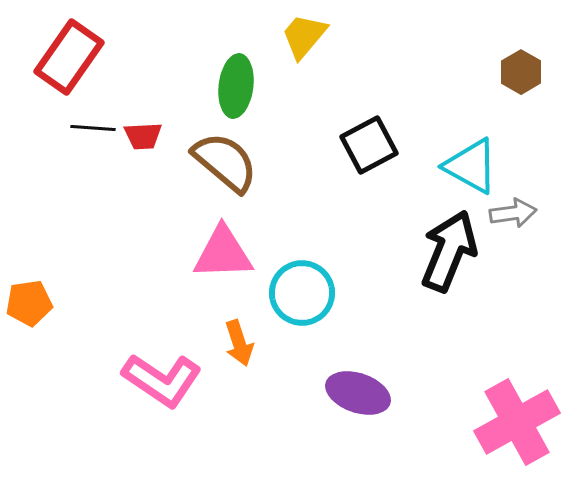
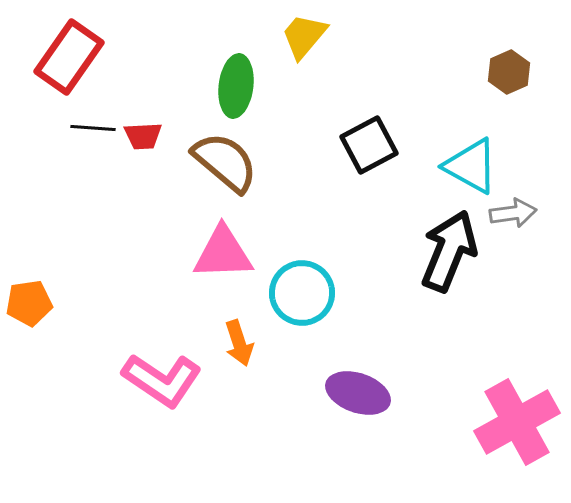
brown hexagon: moved 12 px left; rotated 6 degrees clockwise
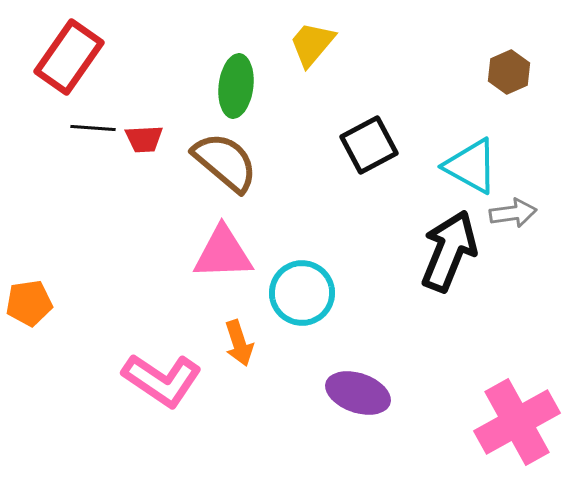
yellow trapezoid: moved 8 px right, 8 px down
red trapezoid: moved 1 px right, 3 px down
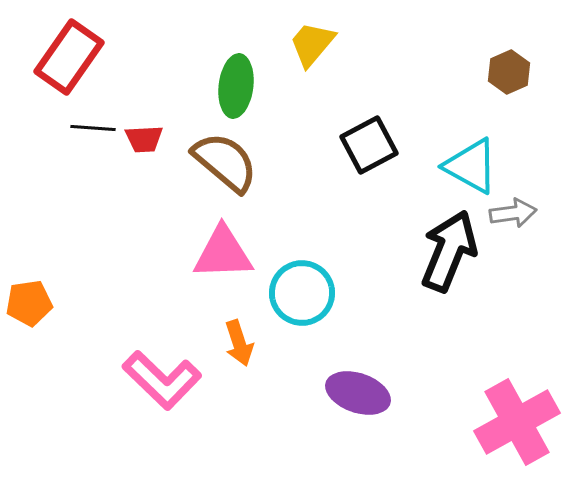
pink L-shape: rotated 10 degrees clockwise
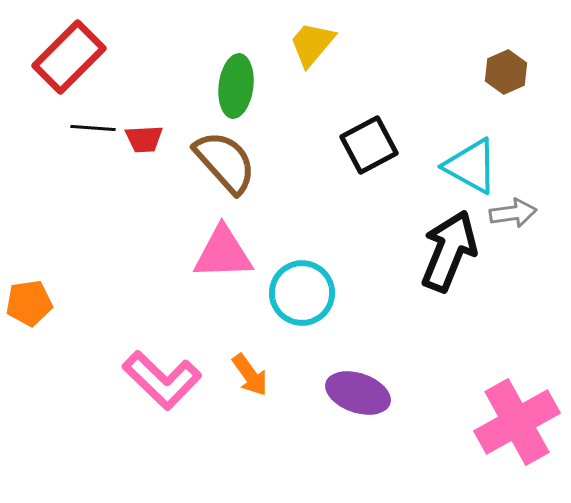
red rectangle: rotated 10 degrees clockwise
brown hexagon: moved 3 px left
brown semicircle: rotated 8 degrees clockwise
orange arrow: moved 11 px right, 32 px down; rotated 18 degrees counterclockwise
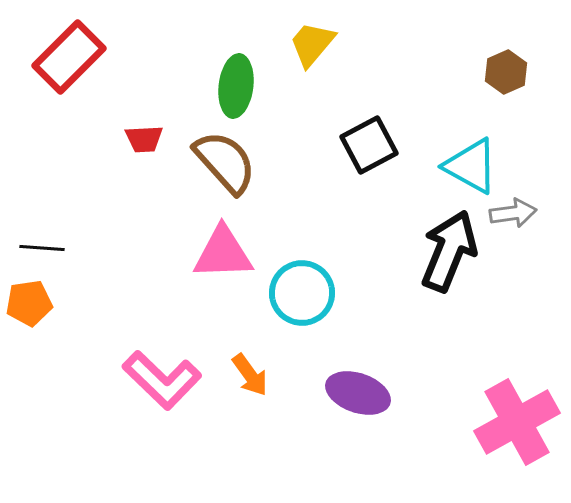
black line: moved 51 px left, 120 px down
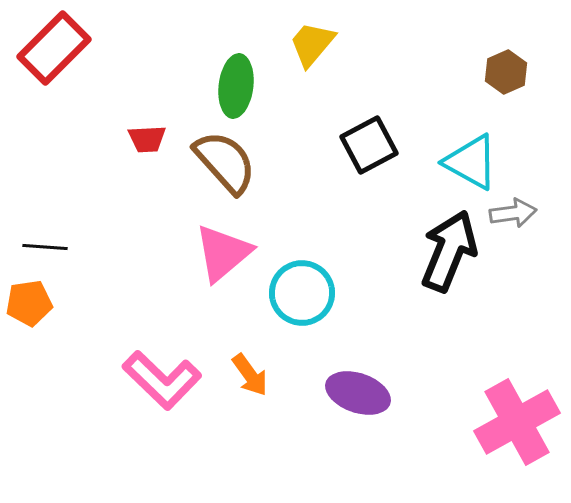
red rectangle: moved 15 px left, 9 px up
red trapezoid: moved 3 px right
cyan triangle: moved 4 px up
black line: moved 3 px right, 1 px up
pink triangle: rotated 38 degrees counterclockwise
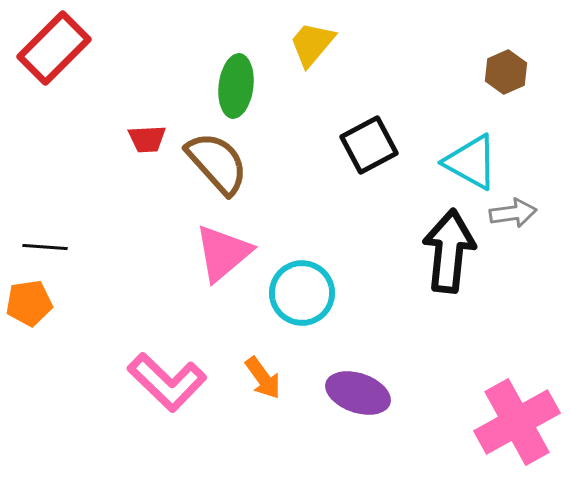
brown semicircle: moved 8 px left, 1 px down
black arrow: rotated 16 degrees counterclockwise
orange arrow: moved 13 px right, 3 px down
pink L-shape: moved 5 px right, 2 px down
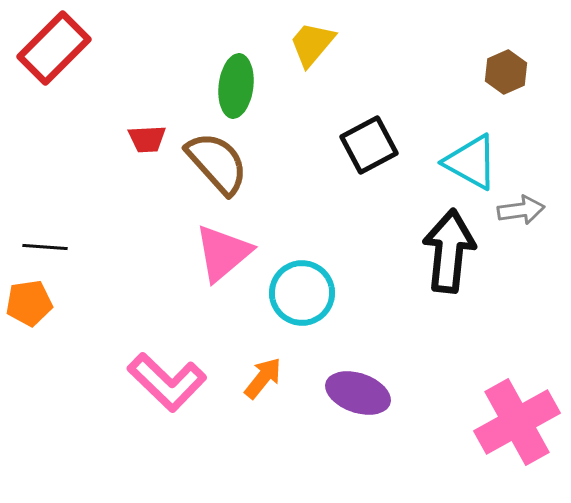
gray arrow: moved 8 px right, 3 px up
orange arrow: rotated 105 degrees counterclockwise
